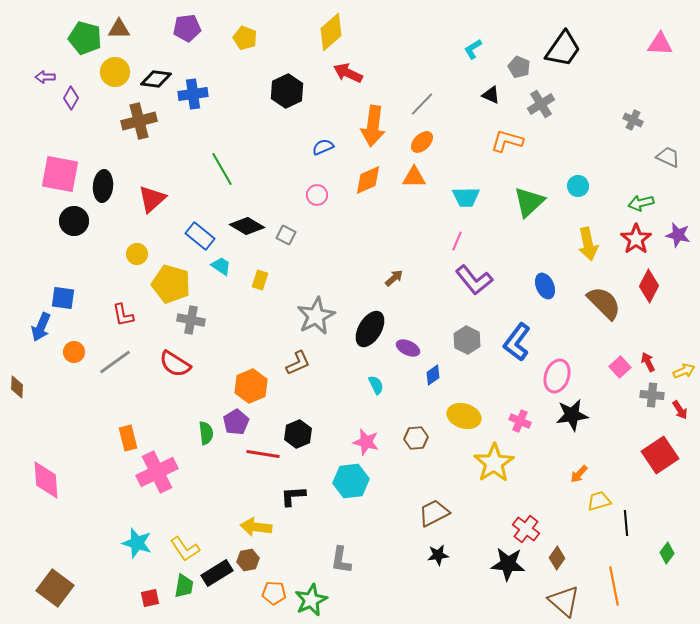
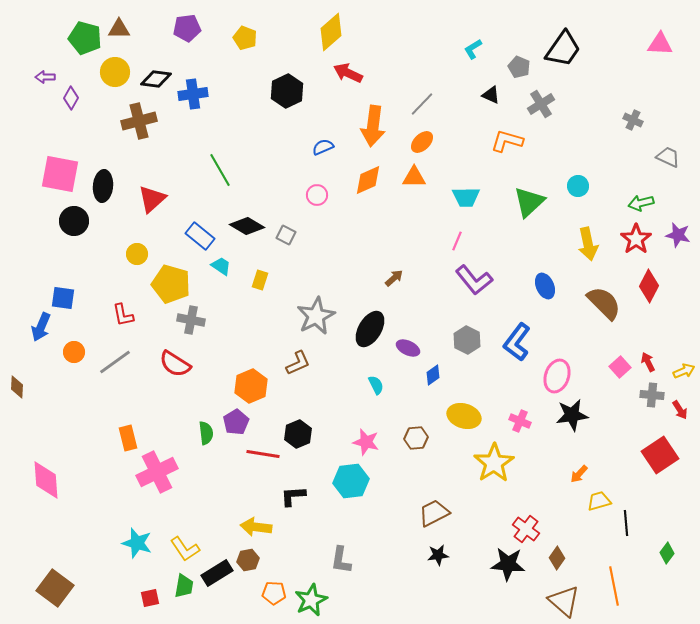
green line at (222, 169): moved 2 px left, 1 px down
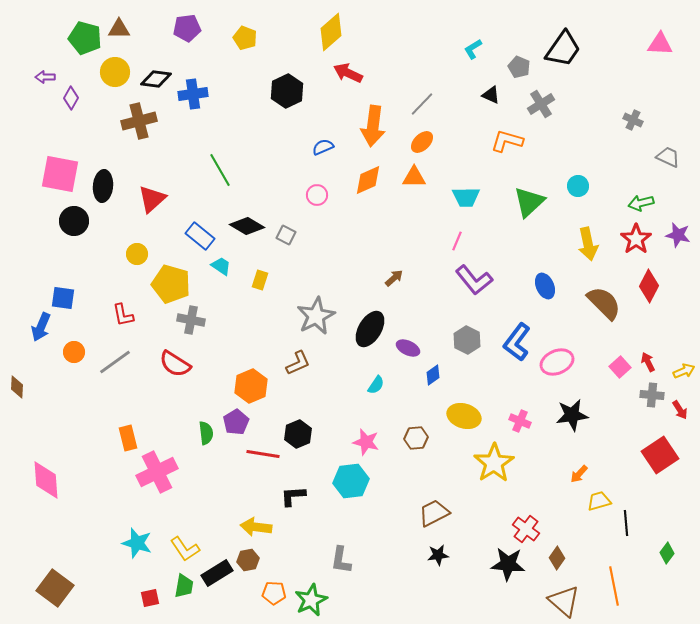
pink ellipse at (557, 376): moved 14 px up; rotated 48 degrees clockwise
cyan semicircle at (376, 385): rotated 60 degrees clockwise
